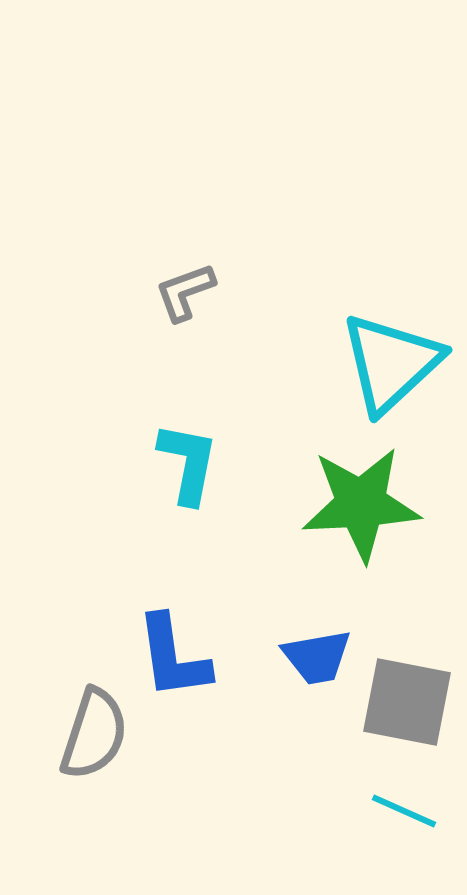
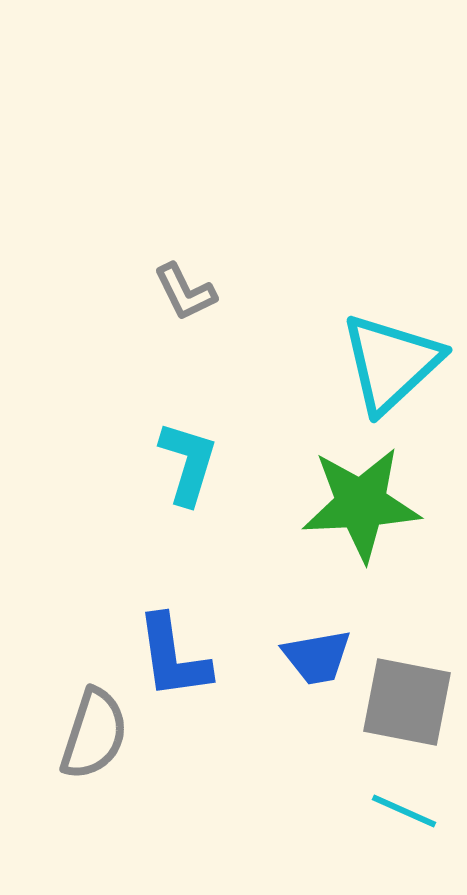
gray L-shape: rotated 96 degrees counterclockwise
cyan L-shape: rotated 6 degrees clockwise
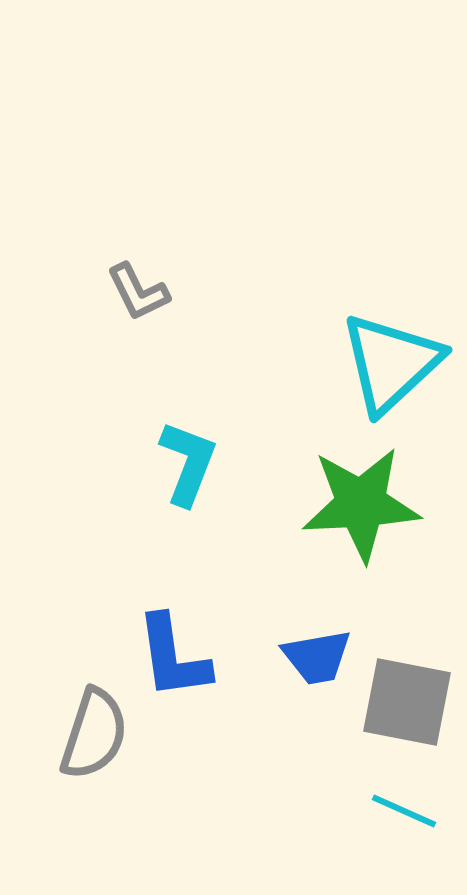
gray L-shape: moved 47 px left
cyan L-shape: rotated 4 degrees clockwise
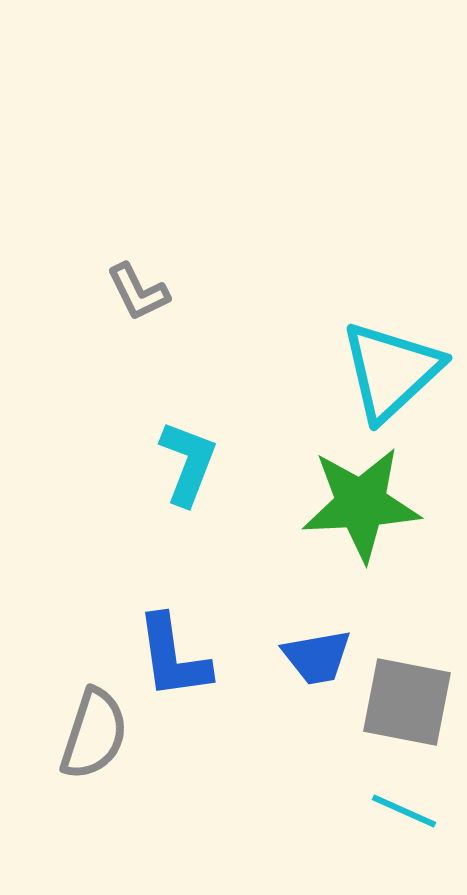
cyan triangle: moved 8 px down
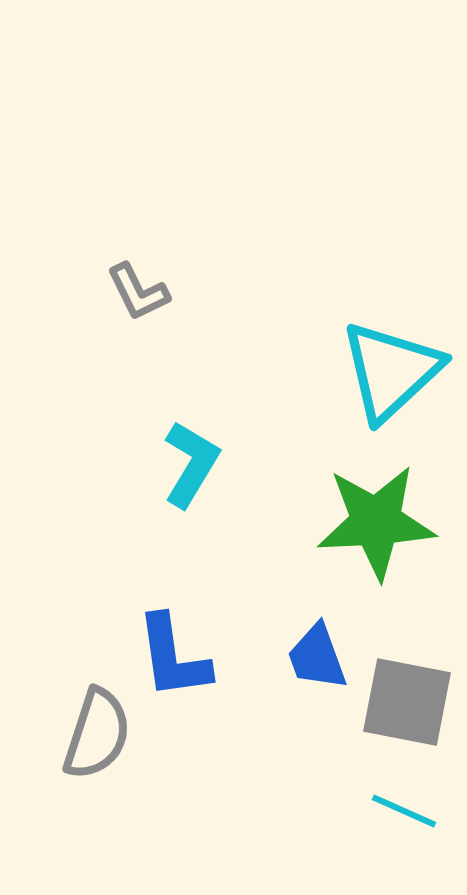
cyan L-shape: moved 3 px right, 1 px down; rotated 10 degrees clockwise
green star: moved 15 px right, 18 px down
blue trapezoid: rotated 80 degrees clockwise
gray semicircle: moved 3 px right
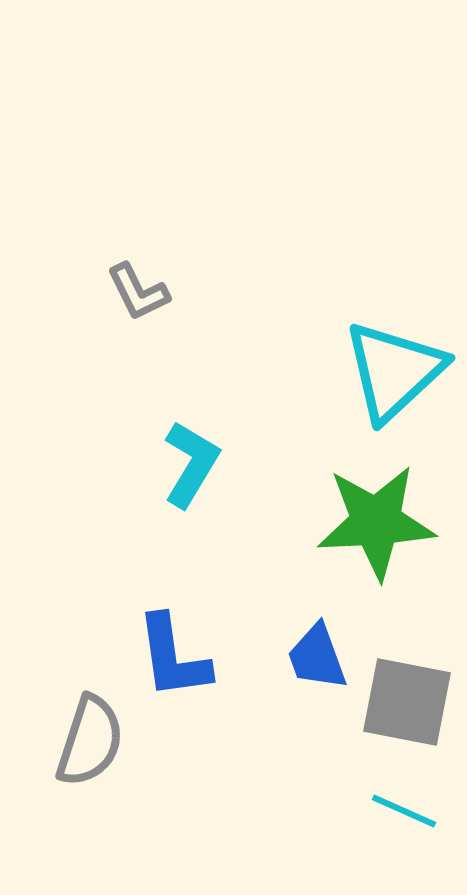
cyan triangle: moved 3 px right
gray semicircle: moved 7 px left, 7 px down
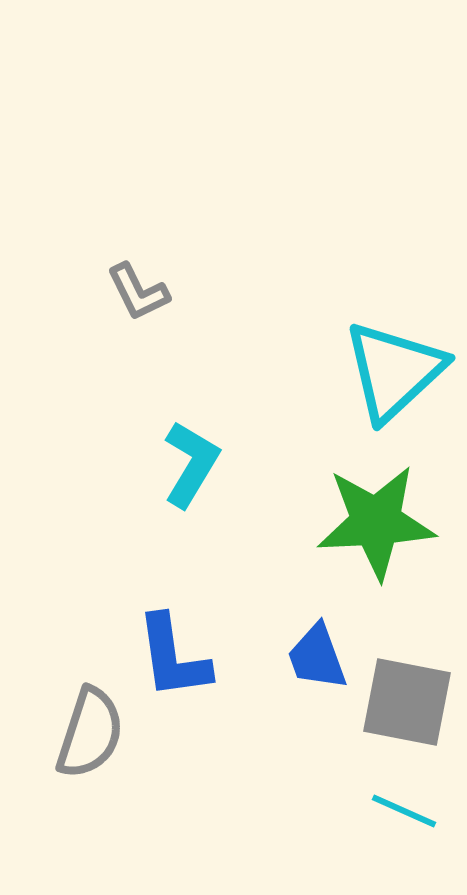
gray semicircle: moved 8 px up
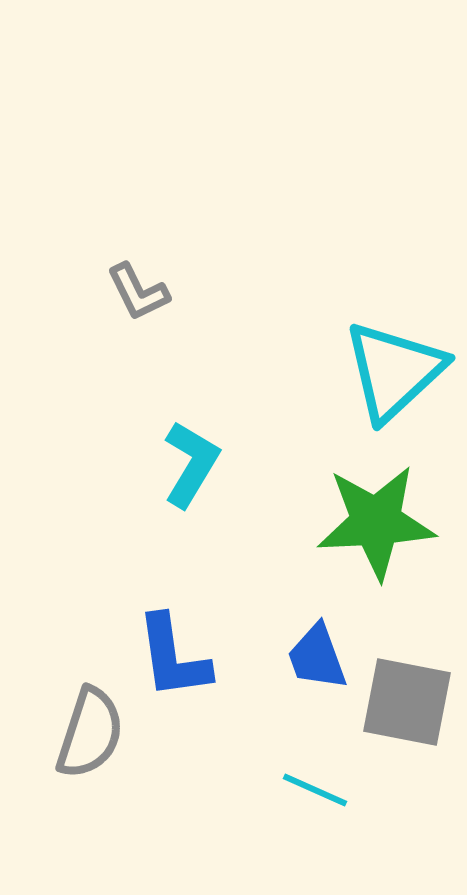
cyan line: moved 89 px left, 21 px up
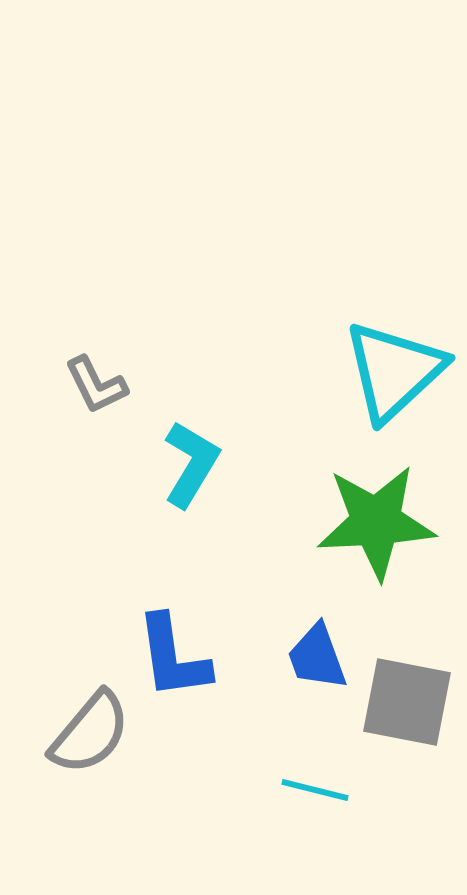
gray L-shape: moved 42 px left, 93 px down
gray semicircle: rotated 22 degrees clockwise
cyan line: rotated 10 degrees counterclockwise
